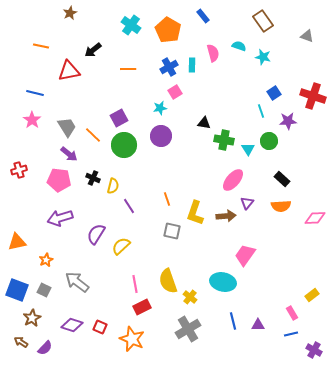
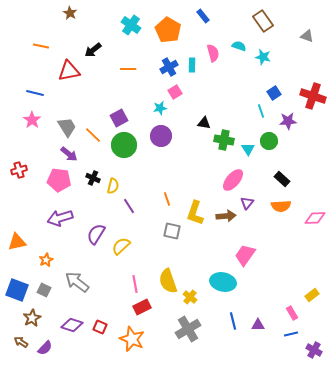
brown star at (70, 13): rotated 16 degrees counterclockwise
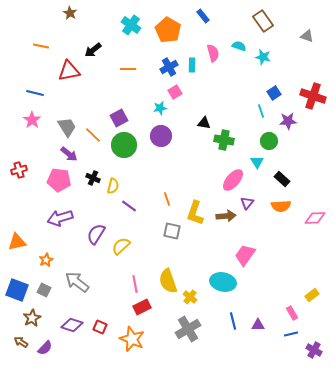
cyan triangle at (248, 149): moved 9 px right, 13 px down
purple line at (129, 206): rotated 21 degrees counterclockwise
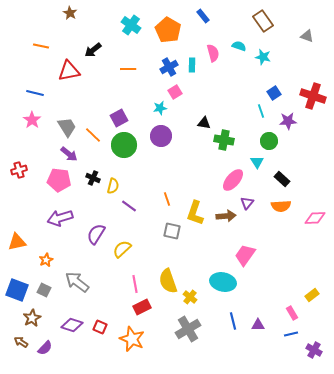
yellow semicircle at (121, 246): moved 1 px right, 3 px down
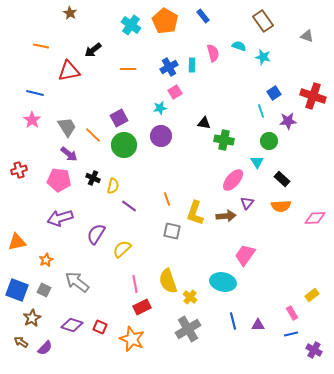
orange pentagon at (168, 30): moved 3 px left, 9 px up
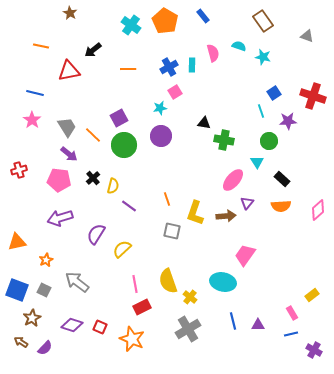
black cross at (93, 178): rotated 24 degrees clockwise
pink diamond at (315, 218): moved 3 px right, 8 px up; rotated 40 degrees counterclockwise
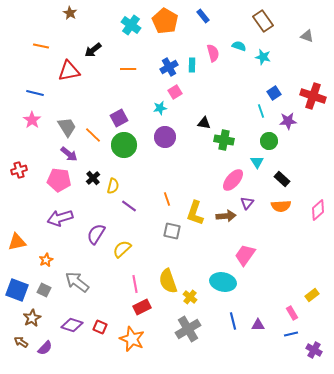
purple circle at (161, 136): moved 4 px right, 1 px down
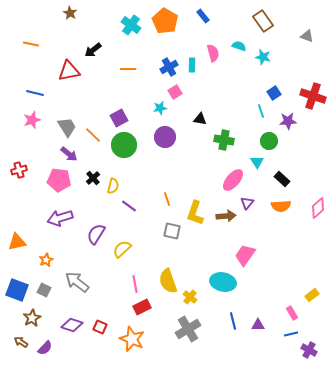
orange line at (41, 46): moved 10 px left, 2 px up
pink star at (32, 120): rotated 18 degrees clockwise
black triangle at (204, 123): moved 4 px left, 4 px up
pink diamond at (318, 210): moved 2 px up
purple cross at (314, 350): moved 5 px left
